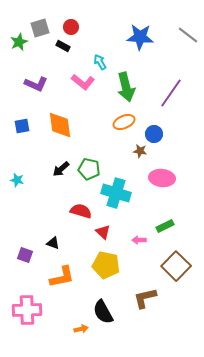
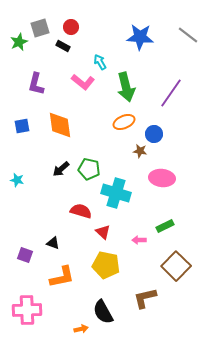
purple L-shape: rotated 80 degrees clockwise
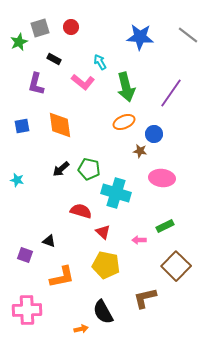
black rectangle: moved 9 px left, 13 px down
black triangle: moved 4 px left, 2 px up
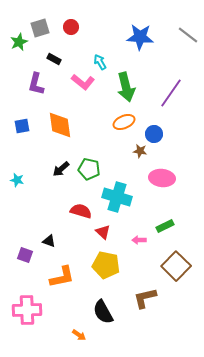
cyan cross: moved 1 px right, 4 px down
orange arrow: moved 2 px left, 6 px down; rotated 48 degrees clockwise
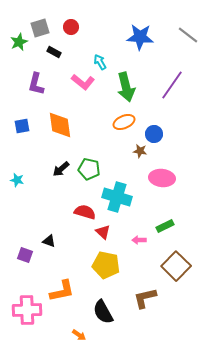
black rectangle: moved 7 px up
purple line: moved 1 px right, 8 px up
red semicircle: moved 4 px right, 1 px down
orange L-shape: moved 14 px down
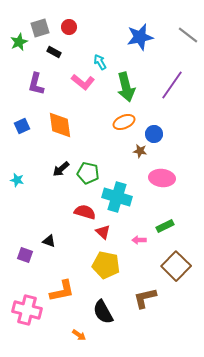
red circle: moved 2 px left
blue star: rotated 16 degrees counterclockwise
blue square: rotated 14 degrees counterclockwise
green pentagon: moved 1 px left, 4 px down
pink cross: rotated 16 degrees clockwise
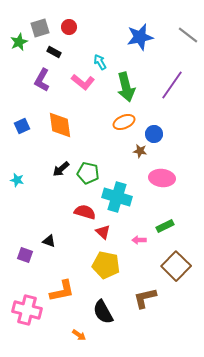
purple L-shape: moved 6 px right, 4 px up; rotated 15 degrees clockwise
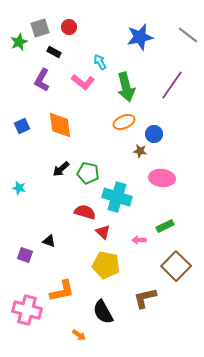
cyan star: moved 2 px right, 8 px down
